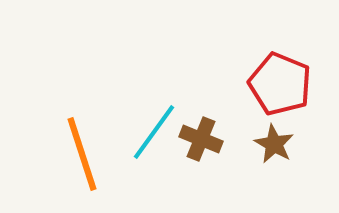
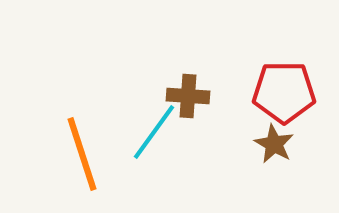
red pentagon: moved 4 px right, 8 px down; rotated 22 degrees counterclockwise
brown cross: moved 13 px left, 43 px up; rotated 18 degrees counterclockwise
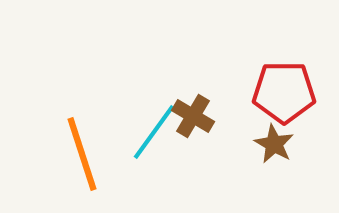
brown cross: moved 5 px right, 20 px down; rotated 27 degrees clockwise
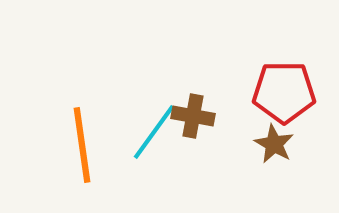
brown cross: rotated 21 degrees counterclockwise
orange line: moved 9 px up; rotated 10 degrees clockwise
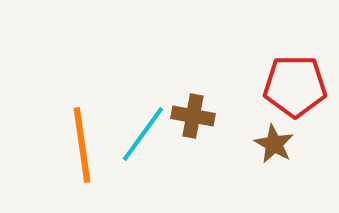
red pentagon: moved 11 px right, 6 px up
cyan line: moved 11 px left, 2 px down
